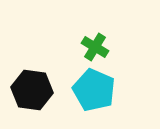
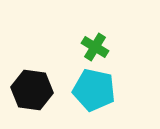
cyan pentagon: rotated 12 degrees counterclockwise
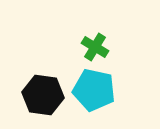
black hexagon: moved 11 px right, 5 px down
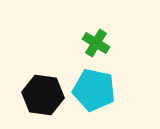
green cross: moved 1 px right, 4 px up
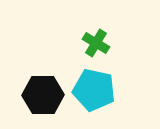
black hexagon: rotated 9 degrees counterclockwise
